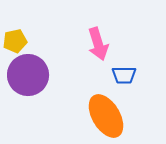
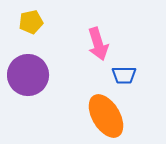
yellow pentagon: moved 16 px right, 19 px up
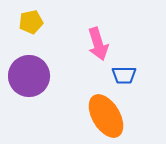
purple circle: moved 1 px right, 1 px down
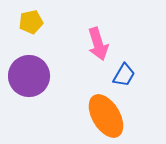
blue trapezoid: rotated 60 degrees counterclockwise
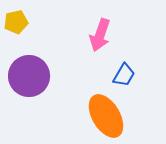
yellow pentagon: moved 15 px left
pink arrow: moved 2 px right, 9 px up; rotated 36 degrees clockwise
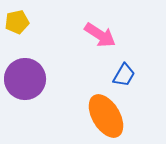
yellow pentagon: moved 1 px right
pink arrow: rotated 76 degrees counterclockwise
purple circle: moved 4 px left, 3 px down
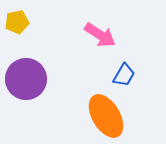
purple circle: moved 1 px right
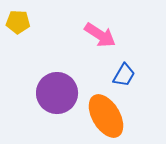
yellow pentagon: moved 1 px right; rotated 15 degrees clockwise
purple circle: moved 31 px right, 14 px down
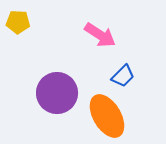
blue trapezoid: moved 1 px left, 1 px down; rotated 15 degrees clockwise
orange ellipse: moved 1 px right
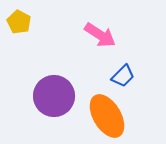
yellow pentagon: moved 1 px right; rotated 25 degrees clockwise
purple circle: moved 3 px left, 3 px down
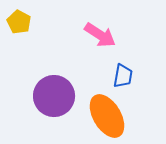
blue trapezoid: rotated 35 degrees counterclockwise
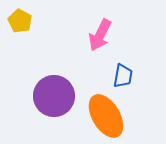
yellow pentagon: moved 1 px right, 1 px up
pink arrow: rotated 84 degrees clockwise
orange ellipse: moved 1 px left
